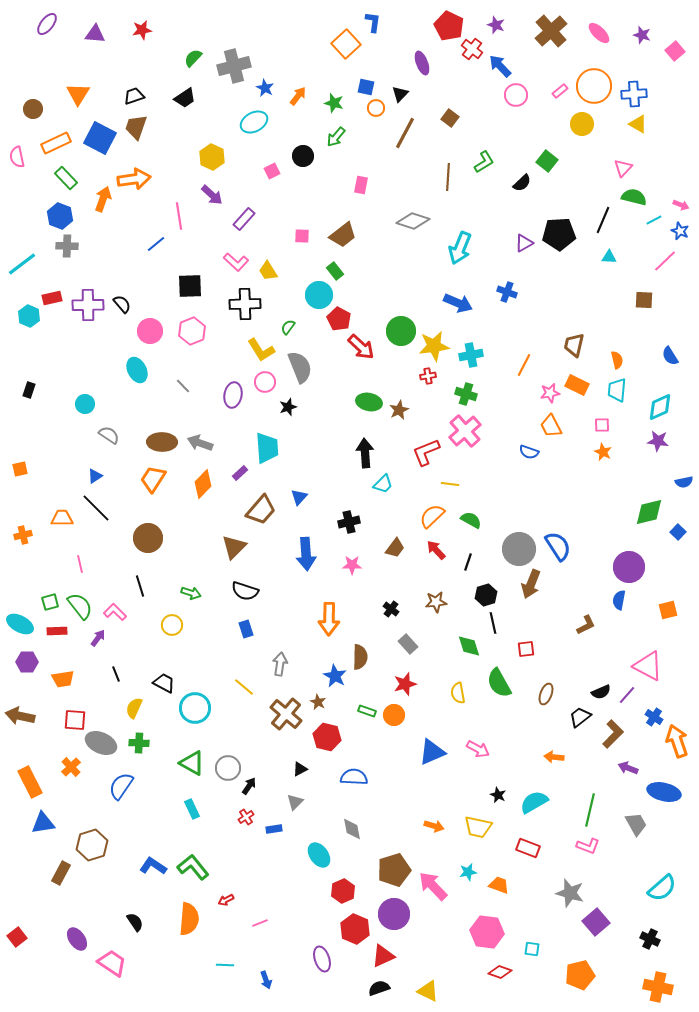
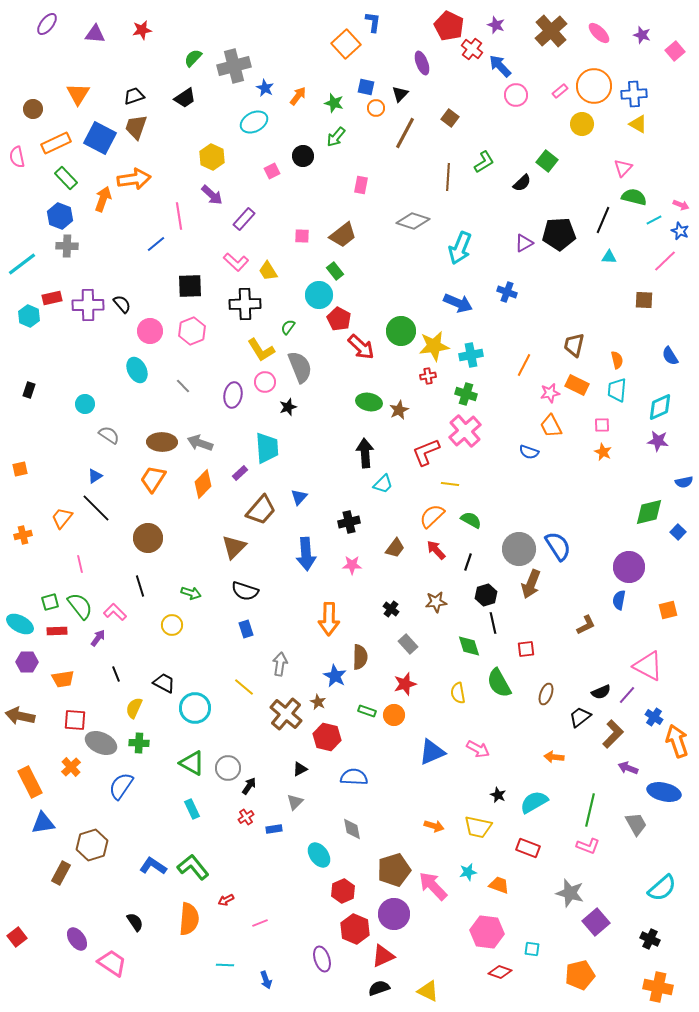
orange trapezoid at (62, 518): rotated 50 degrees counterclockwise
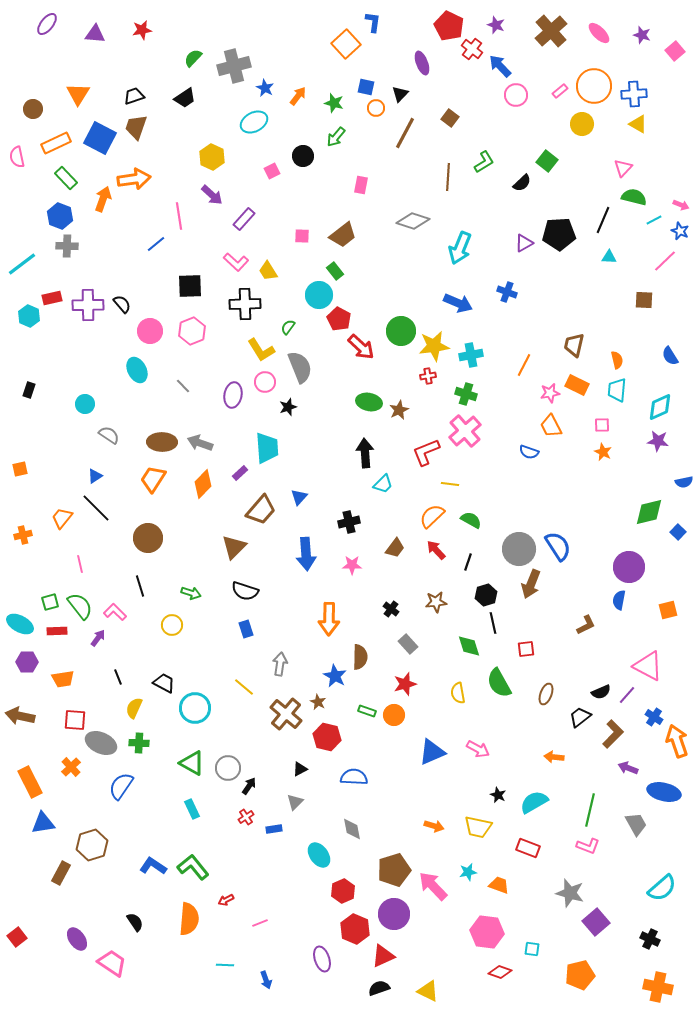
black line at (116, 674): moved 2 px right, 3 px down
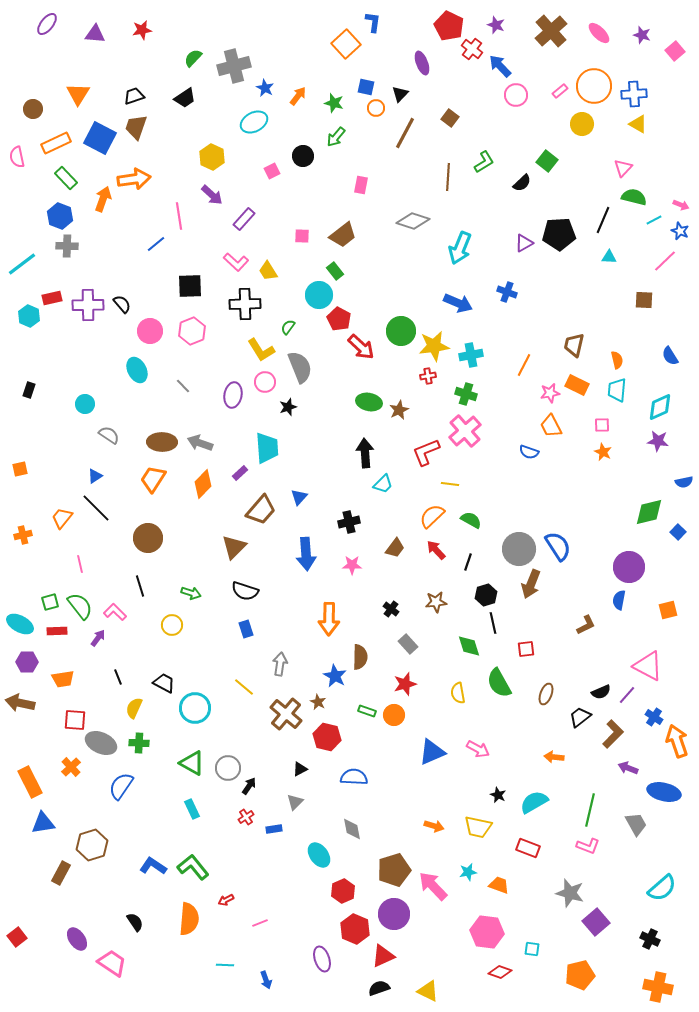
brown arrow at (20, 716): moved 13 px up
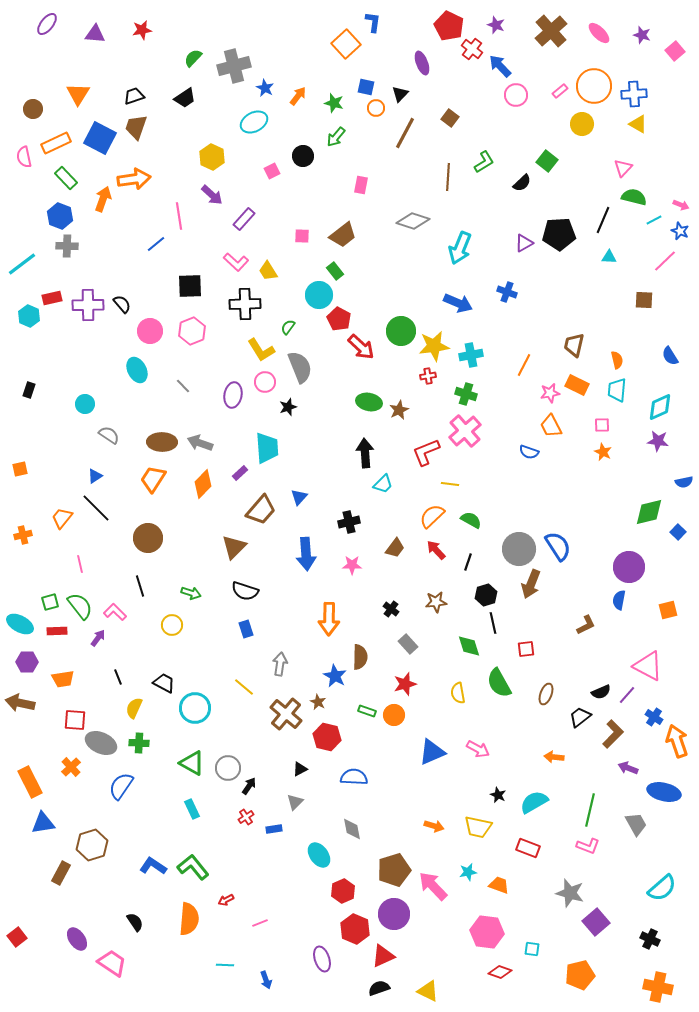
pink semicircle at (17, 157): moved 7 px right
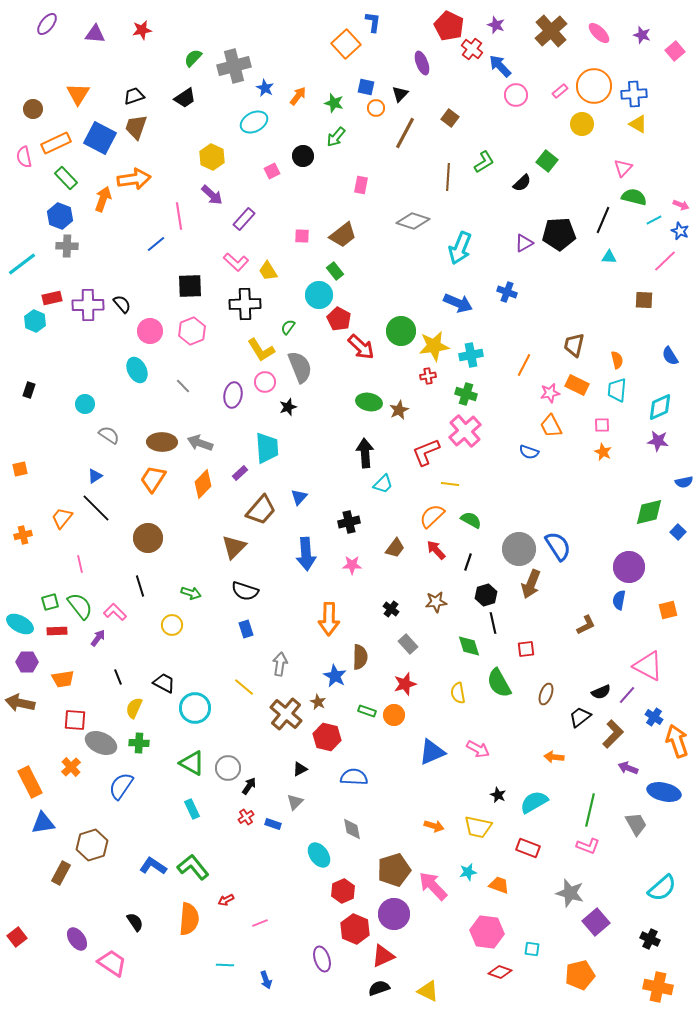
cyan hexagon at (29, 316): moved 6 px right, 5 px down
blue rectangle at (274, 829): moved 1 px left, 5 px up; rotated 28 degrees clockwise
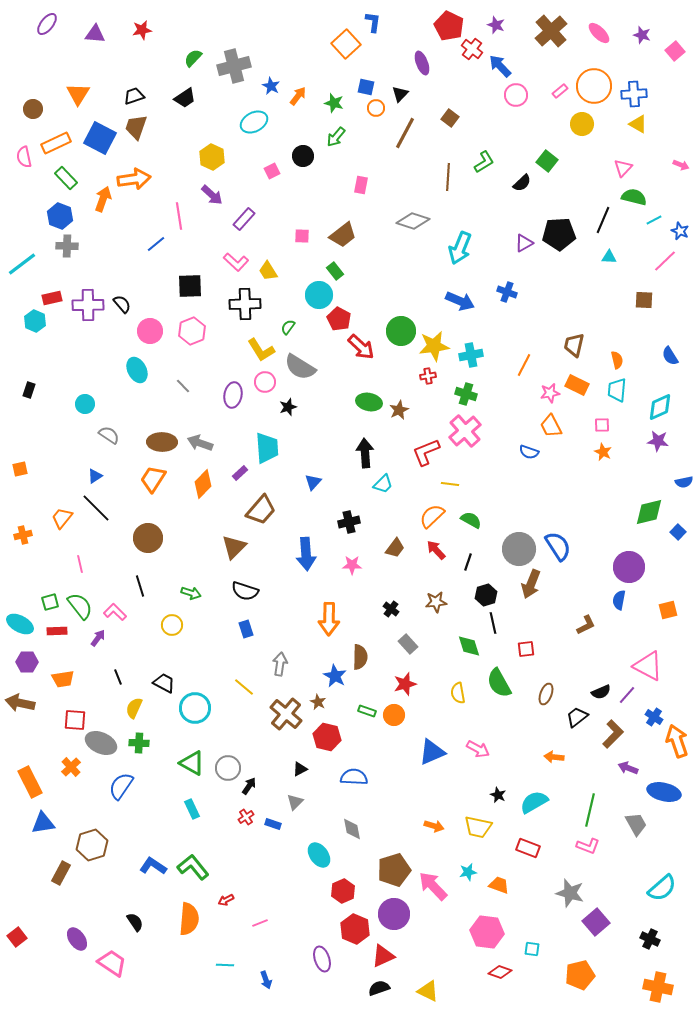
blue star at (265, 88): moved 6 px right, 2 px up
pink arrow at (681, 205): moved 40 px up
blue arrow at (458, 303): moved 2 px right, 2 px up
gray semicircle at (300, 367): rotated 144 degrees clockwise
blue triangle at (299, 497): moved 14 px right, 15 px up
black trapezoid at (580, 717): moved 3 px left
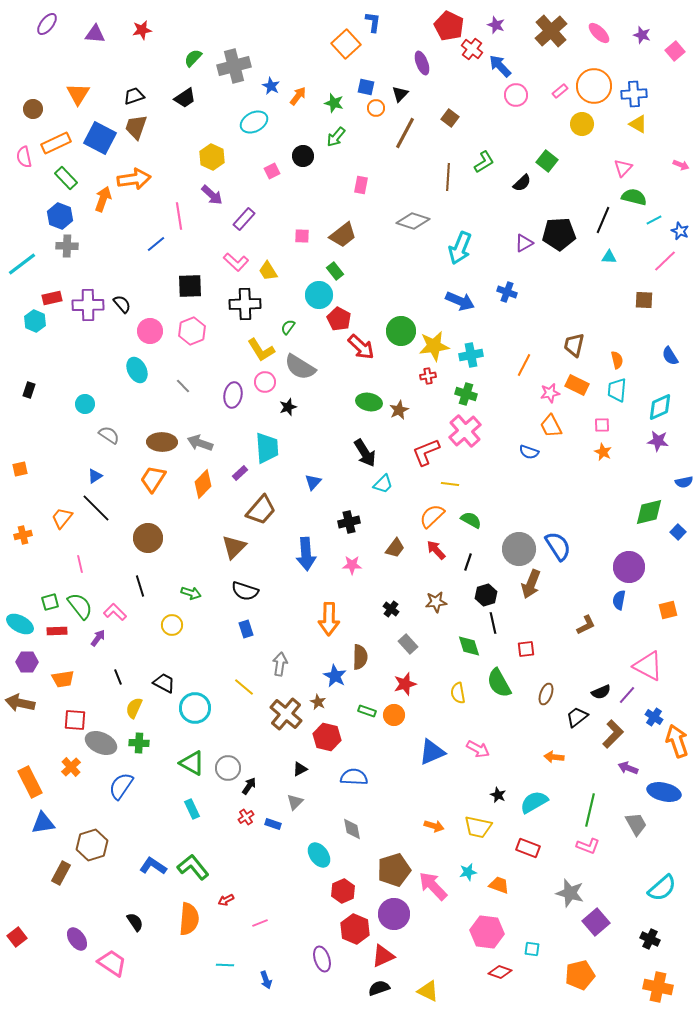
black arrow at (365, 453): rotated 152 degrees clockwise
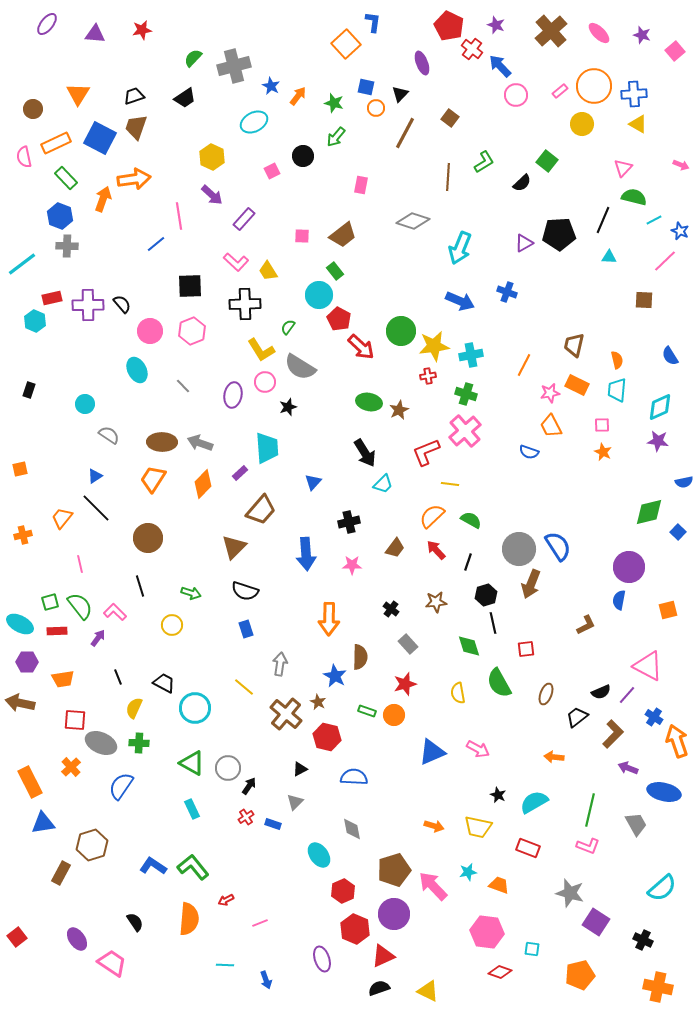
purple square at (596, 922): rotated 16 degrees counterclockwise
black cross at (650, 939): moved 7 px left, 1 px down
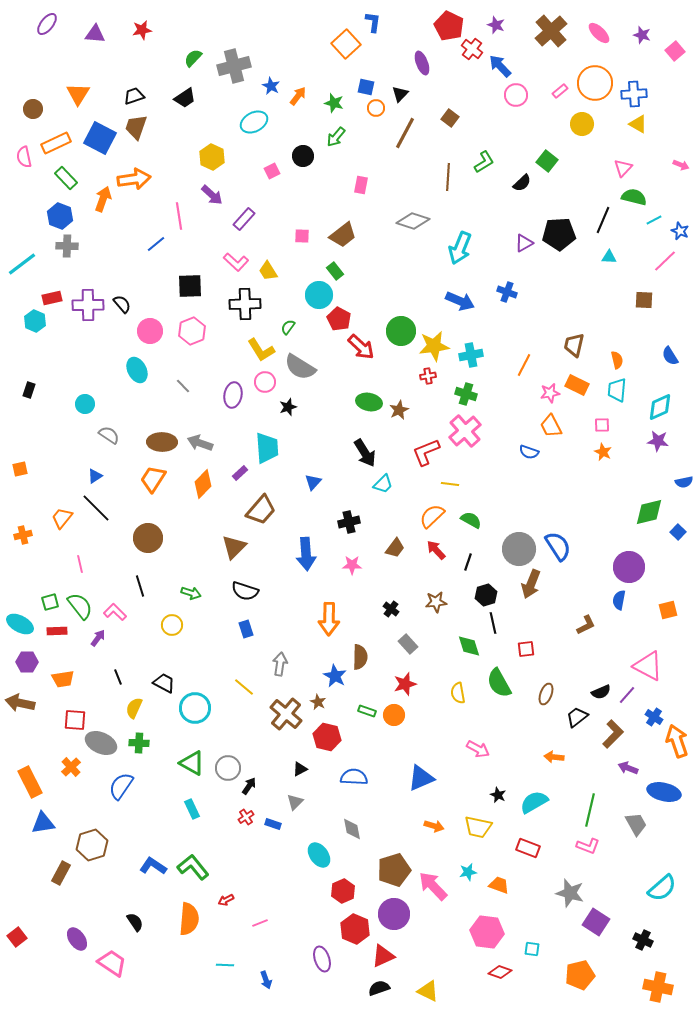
orange circle at (594, 86): moved 1 px right, 3 px up
blue triangle at (432, 752): moved 11 px left, 26 px down
